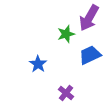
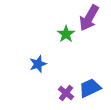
green star: rotated 18 degrees counterclockwise
blue trapezoid: moved 33 px down
blue star: rotated 18 degrees clockwise
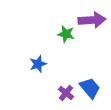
purple arrow: moved 3 px right, 2 px down; rotated 124 degrees counterclockwise
green star: rotated 24 degrees counterclockwise
blue trapezoid: rotated 75 degrees clockwise
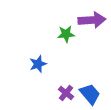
green star: rotated 18 degrees counterclockwise
blue trapezoid: moved 6 px down
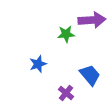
blue trapezoid: moved 19 px up
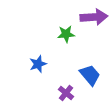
purple arrow: moved 2 px right, 3 px up
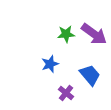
purple arrow: moved 17 px down; rotated 40 degrees clockwise
blue star: moved 12 px right
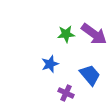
purple cross: rotated 14 degrees counterclockwise
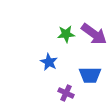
blue star: moved 1 px left, 2 px up; rotated 24 degrees counterclockwise
blue trapezoid: rotated 130 degrees clockwise
